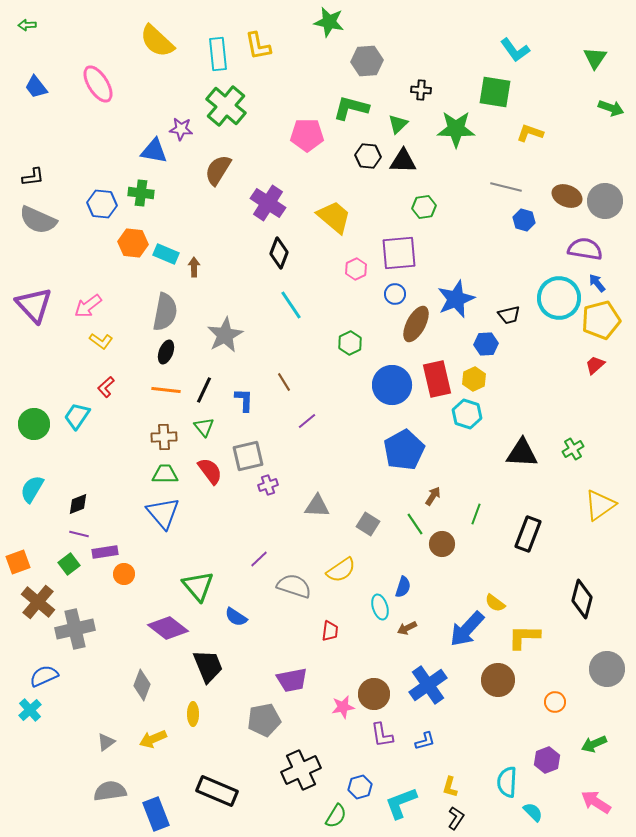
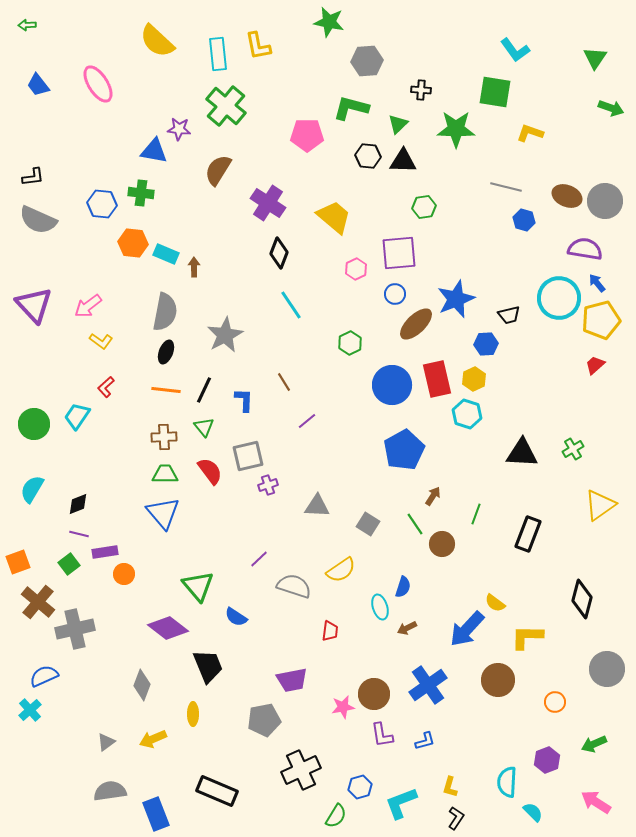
blue trapezoid at (36, 87): moved 2 px right, 2 px up
purple star at (181, 129): moved 2 px left
brown ellipse at (416, 324): rotated 18 degrees clockwise
yellow L-shape at (524, 637): moved 3 px right
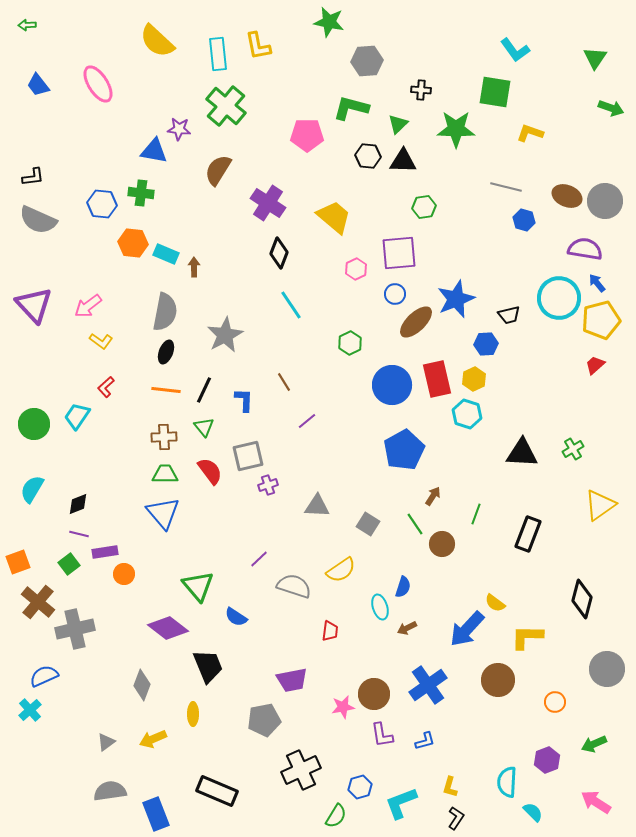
brown ellipse at (416, 324): moved 2 px up
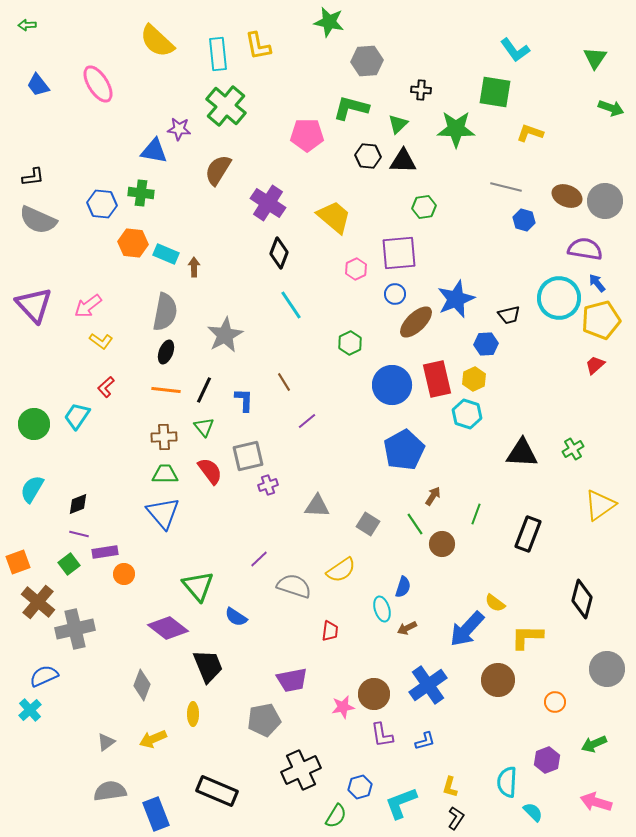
cyan ellipse at (380, 607): moved 2 px right, 2 px down
pink arrow at (596, 802): rotated 16 degrees counterclockwise
